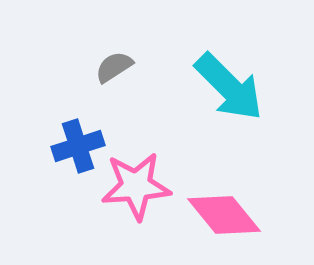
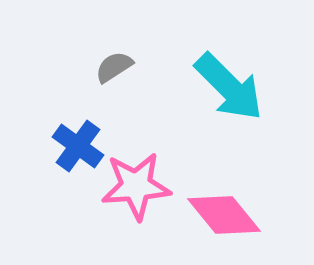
blue cross: rotated 36 degrees counterclockwise
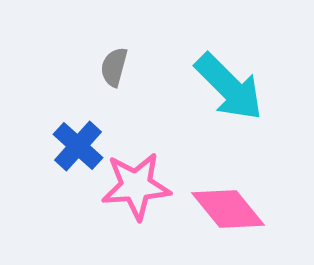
gray semicircle: rotated 42 degrees counterclockwise
blue cross: rotated 6 degrees clockwise
pink diamond: moved 4 px right, 6 px up
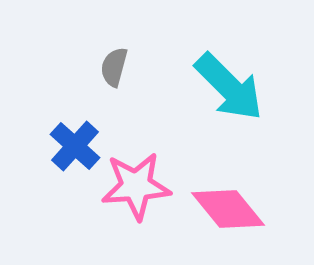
blue cross: moved 3 px left
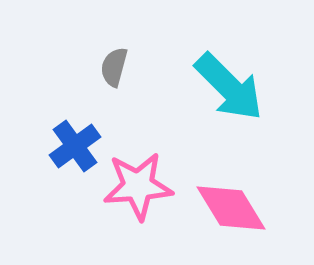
blue cross: rotated 12 degrees clockwise
pink star: moved 2 px right
pink diamond: moved 3 px right, 1 px up; rotated 8 degrees clockwise
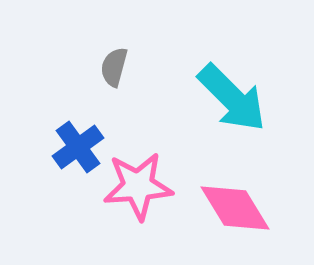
cyan arrow: moved 3 px right, 11 px down
blue cross: moved 3 px right, 1 px down
pink diamond: moved 4 px right
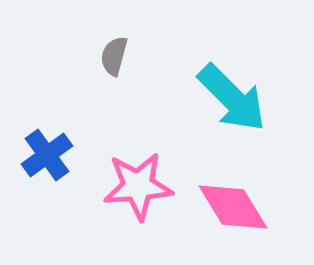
gray semicircle: moved 11 px up
blue cross: moved 31 px left, 8 px down
pink diamond: moved 2 px left, 1 px up
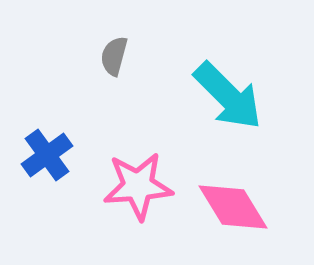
cyan arrow: moved 4 px left, 2 px up
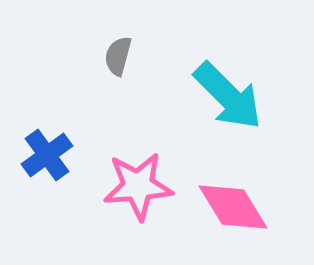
gray semicircle: moved 4 px right
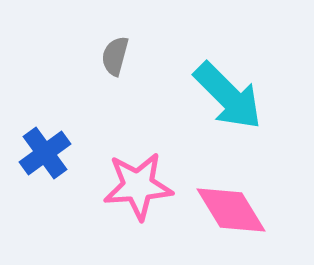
gray semicircle: moved 3 px left
blue cross: moved 2 px left, 2 px up
pink diamond: moved 2 px left, 3 px down
